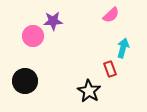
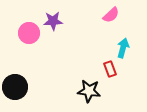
pink circle: moved 4 px left, 3 px up
black circle: moved 10 px left, 6 px down
black star: rotated 25 degrees counterclockwise
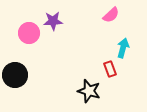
black circle: moved 12 px up
black star: rotated 10 degrees clockwise
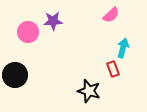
pink circle: moved 1 px left, 1 px up
red rectangle: moved 3 px right
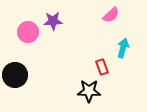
red rectangle: moved 11 px left, 2 px up
black star: rotated 15 degrees counterclockwise
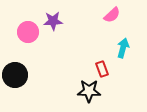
pink semicircle: moved 1 px right
red rectangle: moved 2 px down
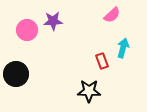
pink circle: moved 1 px left, 2 px up
red rectangle: moved 8 px up
black circle: moved 1 px right, 1 px up
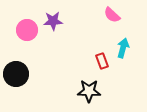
pink semicircle: rotated 84 degrees clockwise
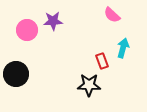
black star: moved 6 px up
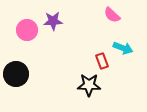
cyan arrow: rotated 96 degrees clockwise
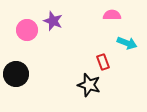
pink semicircle: rotated 138 degrees clockwise
purple star: rotated 24 degrees clockwise
cyan arrow: moved 4 px right, 5 px up
red rectangle: moved 1 px right, 1 px down
black star: rotated 15 degrees clockwise
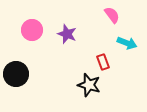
pink semicircle: rotated 54 degrees clockwise
purple star: moved 14 px right, 13 px down
pink circle: moved 5 px right
